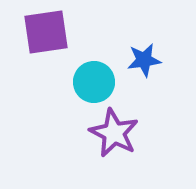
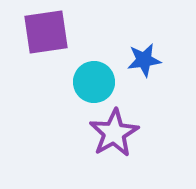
purple star: rotated 15 degrees clockwise
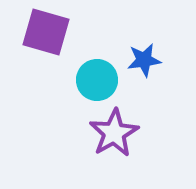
purple square: rotated 24 degrees clockwise
cyan circle: moved 3 px right, 2 px up
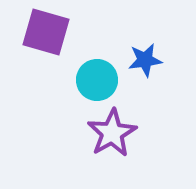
blue star: moved 1 px right
purple star: moved 2 px left
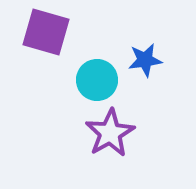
purple star: moved 2 px left
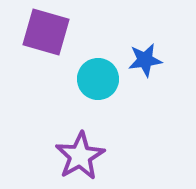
cyan circle: moved 1 px right, 1 px up
purple star: moved 30 px left, 23 px down
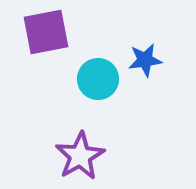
purple square: rotated 27 degrees counterclockwise
